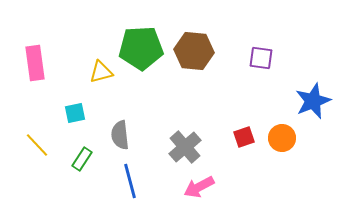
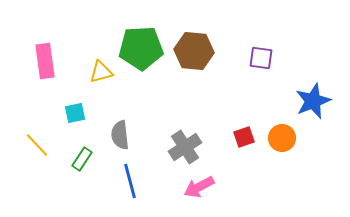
pink rectangle: moved 10 px right, 2 px up
gray cross: rotated 8 degrees clockwise
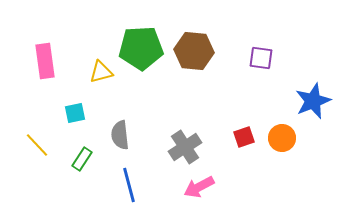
blue line: moved 1 px left, 4 px down
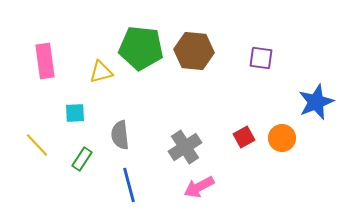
green pentagon: rotated 9 degrees clockwise
blue star: moved 3 px right, 1 px down
cyan square: rotated 10 degrees clockwise
red square: rotated 10 degrees counterclockwise
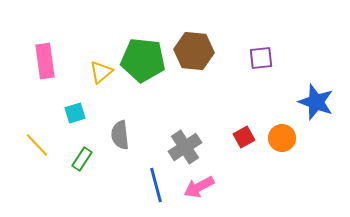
green pentagon: moved 2 px right, 12 px down
purple square: rotated 15 degrees counterclockwise
yellow triangle: rotated 25 degrees counterclockwise
blue star: rotated 30 degrees counterclockwise
cyan square: rotated 15 degrees counterclockwise
blue line: moved 27 px right
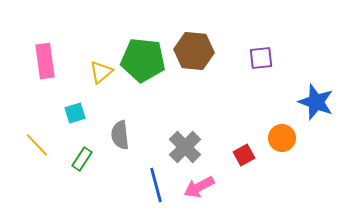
red square: moved 18 px down
gray cross: rotated 12 degrees counterclockwise
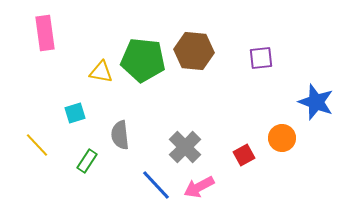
pink rectangle: moved 28 px up
yellow triangle: rotated 50 degrees clockwise
green rectangle: moved 5 px right, 2 px down
blue line: rotated 28 degrees counterclockwise
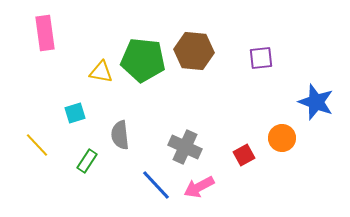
gray cross: rotated 20 degrees counterclockwise
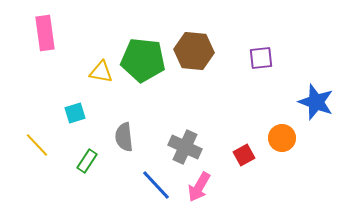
gray semicircle: moved 4 px right, 2 px down
pink arrow: rotated 32 degrees counterclockwise
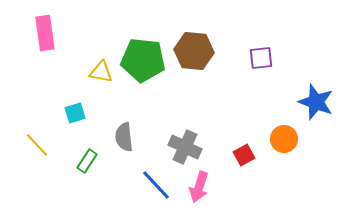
orange circle: moved 2 px right, 1 px down
pink arrow: rotated 12 degrees counterclockwise
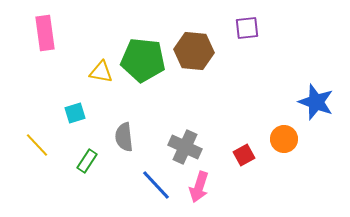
purple square: moved 14 px left, 30 px up
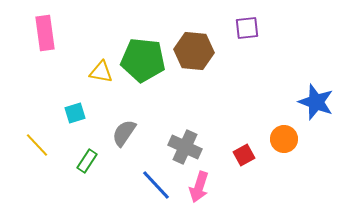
gray semicircle: moved 4 px up; rotated 40 degrees clockwise
